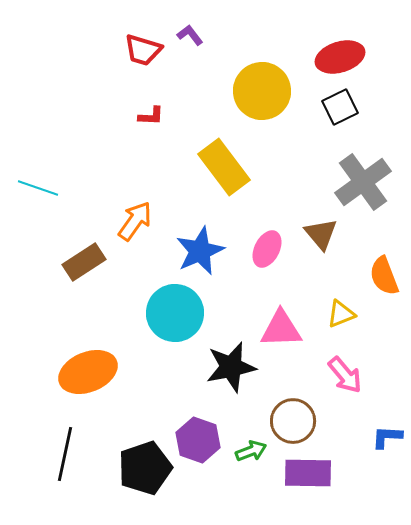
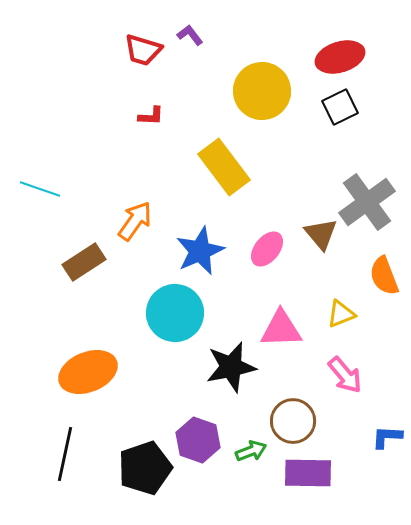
gray cross: moved 4 px right, 20 px down
cyan line: moved 2 px right, 1 px down
pink ellipse: rotated 12 degrees clockwise
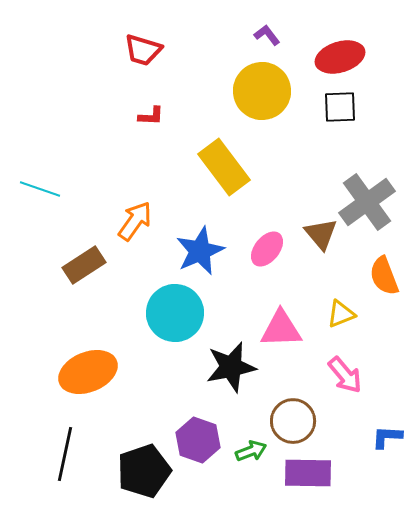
purple L-shape: moved 77 px right
black square: rotated 24 degrees clockwise
brown rectangle: moved 3 px down
black pentagon: moved 1 px left, 3 px down
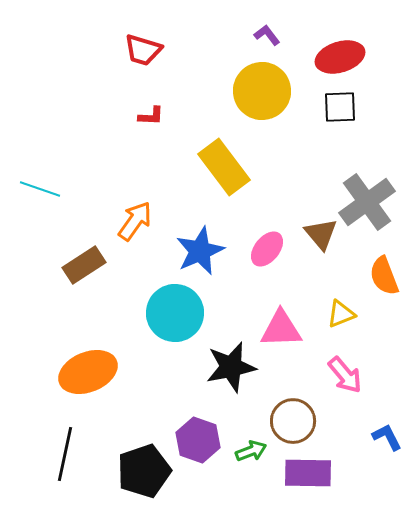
blue L-shape: rotated 60 degrees clockwise
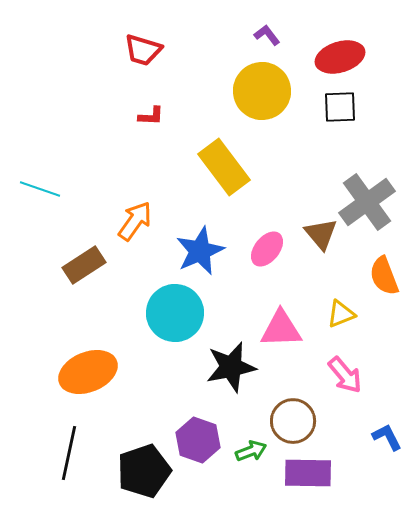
black line: moved 4 px right, 1 px up
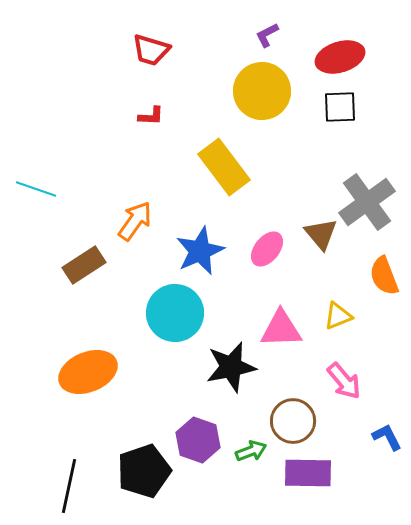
purple L-shape: rotated 80 degrees counterclockwise
red trapezoid: moved 8 px right
cyan line: moved 4 px left
yellow triangle: moved 3 px left, 2 px down
pink arrow: moved 1 px left, 6 px down
black line: moved 33 px down
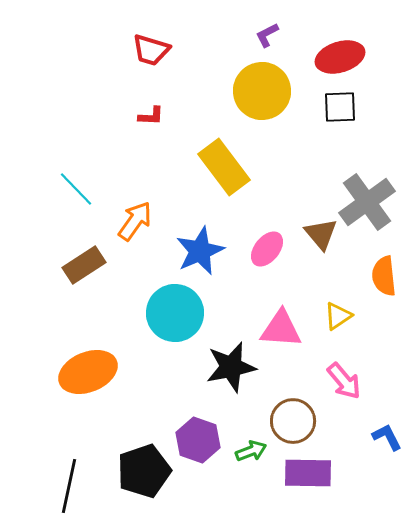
cyan line: moved 40 px right; rotated 27 degrees clockwise
orange semicircle: rotated 15 degrees clockwise
yellow triangle: rotated 12 degrees counterclockwise
pink triangle: rotated 6 degrees clockwise
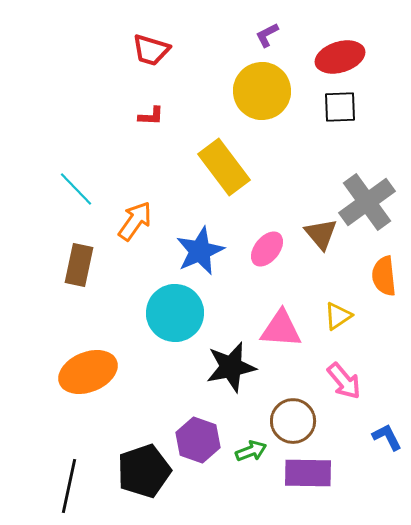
brown rectangle: moved 5 px left; rotated 45 degrees counterclockwise
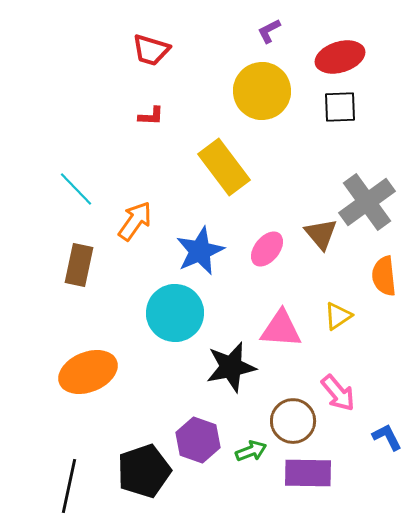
purple L-shape: moved 2 px right, 4 px up
pink arrow: moved 6 px left, 12 px down
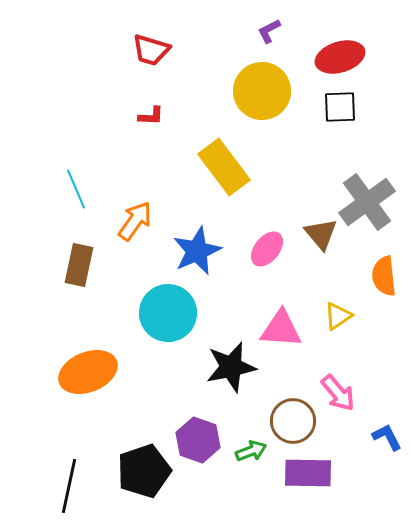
cyan line: rotated 21 degrees clockwise
blue star: moved 3 px left
cyan circle: moved 7 px left
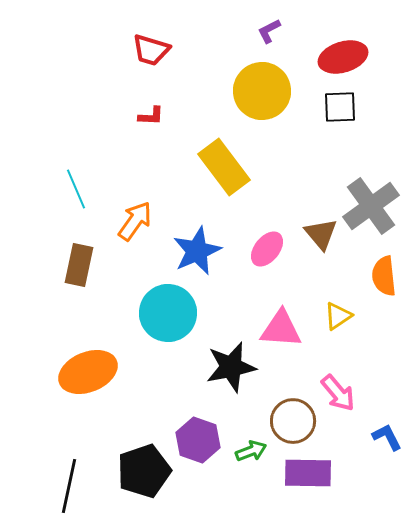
red ellipse: moved 3 px right
gray cross: moved 4 px right, 4 px down
